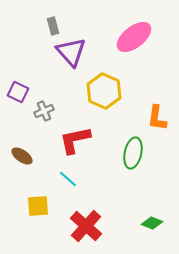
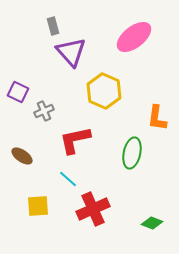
green ellipse: moved 1 px left
red cross: moved 7 px right, 17 px up; rotated 24 degrees clockwise
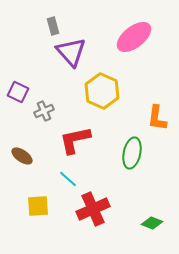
yellow hexagon: moved 2 px left
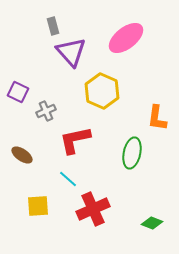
pink ellipse: moved 8 px left, 1 px down
gray cross: moved 2 px right
brown ellipse: moved 1 px up
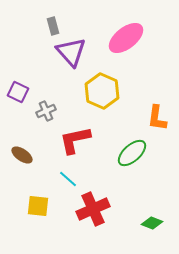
green ellipse: rotated 36 degrees clockwise
yellow square: rotated 10 degrees clockwise
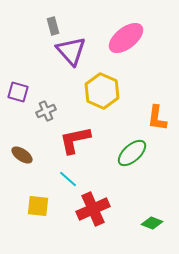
purple triangle: moved 1 px up
purple square: rotated 10 degrees counterclockwise
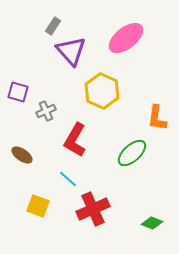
gray rectangle: rotated 48 degrees clockwise
red L-shape: rotated 48 degrees counterclockwise
yellow square: rotated 15 degrees clockwise
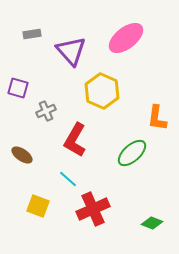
gray rectangle: moved 21 px left, 8 px down; rotated 48 degrees clockwise
purple square: moved 4 px up
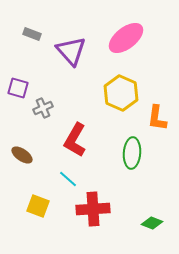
gray rectangle: rotated 30 degrees clockwise
yellow hexagon: moved 19 px right, 2 px down
gray cross: moved 3 px left, 3 px up
green ellipse: rotated 44 degrees counterclockwise
red cross: rotated 20 degrees clockwise
